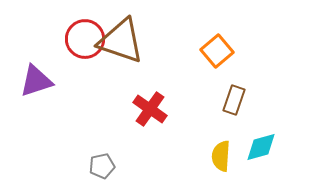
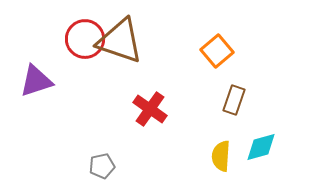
brown triangle: moved 1 px left
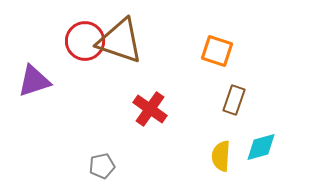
red circle: moved 2 px down
orange square: rotated 32 degrees counterclockwise
purple triangle: moved 2 px left
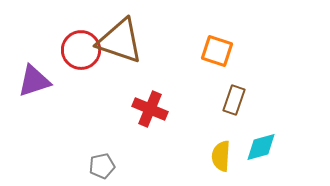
red circle: moved 4 px left, 9 px down
red cross: rotated 12 degrees counterclockwise
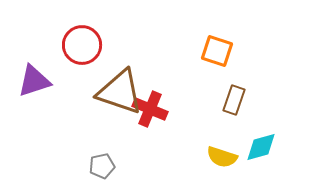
brown triangle: moved 51 px down
red circle: moved 1 px right, 5 px up
yellow semicircle: moved 1 px right, 1 px down; rotated 76 degrees counterclockwise
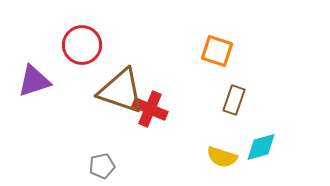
brown triangle: moved 1 px right, 1 px up
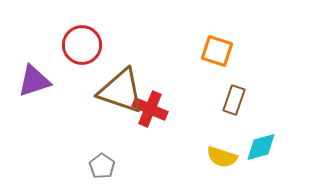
gray pentagon: rotated 25 degrees counterclockwise
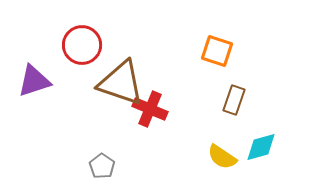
brown triangle: moved 8 px up
yellow semicircle: rotated 16 degrees clockwise
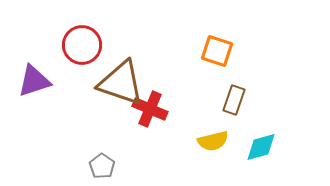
yellow semicircle: moved 9 px left, 16 px up; rotated 48 degrees counterclockwise
